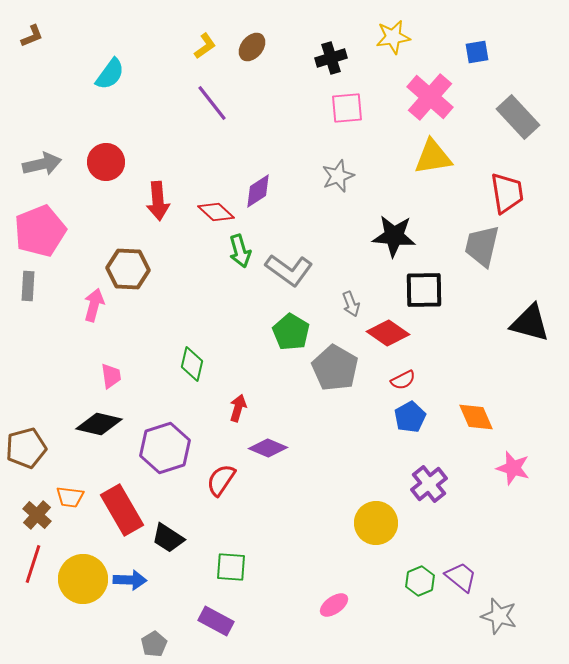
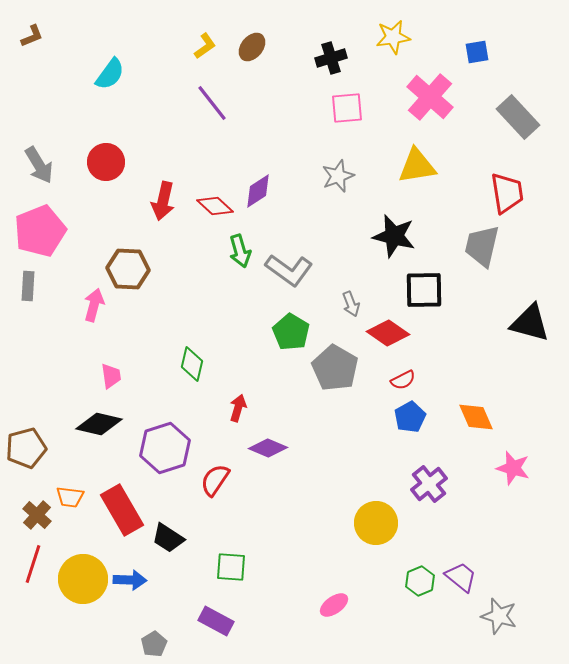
yellow triangle at (433, 157): moved 16 px left, 9 px down
gray arrow at (42, 164): moved 3 px left, 1 px down; rotated 72 degrees clockwise
red arrow at (158, 201): moved 5 px right; rotated 18 degrees clockwise
red diamond at (216, 212): moved 1 px left, 6 px up
black star at (394, 236): rotated 9 degrees clockwise
red semicircle at (221, 480): moved 6 px left
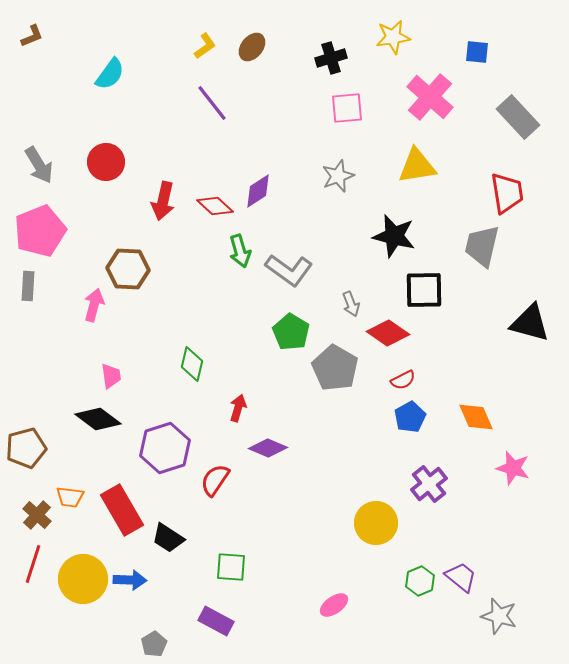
blue square at (477, 52): rotated 15 degrees clockwise
black diamond at (99, 424): moved 1 px left, 5 px up; rotated 24 degrees clockwise
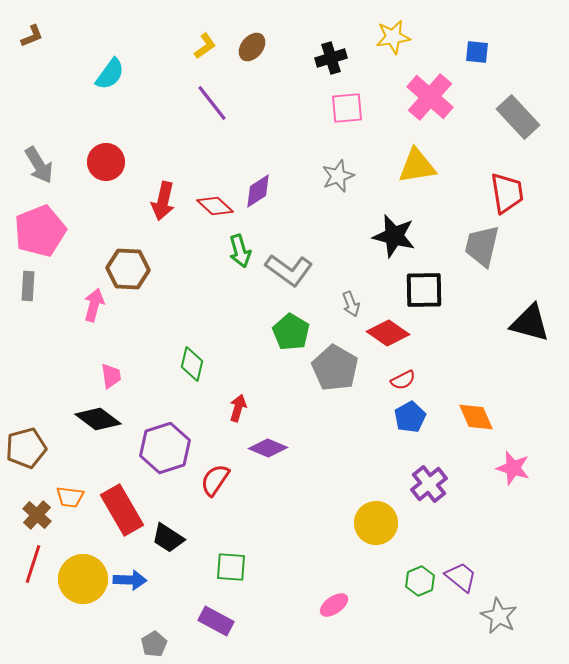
gray star at (499, 616): rotated 12 degrees clockwise
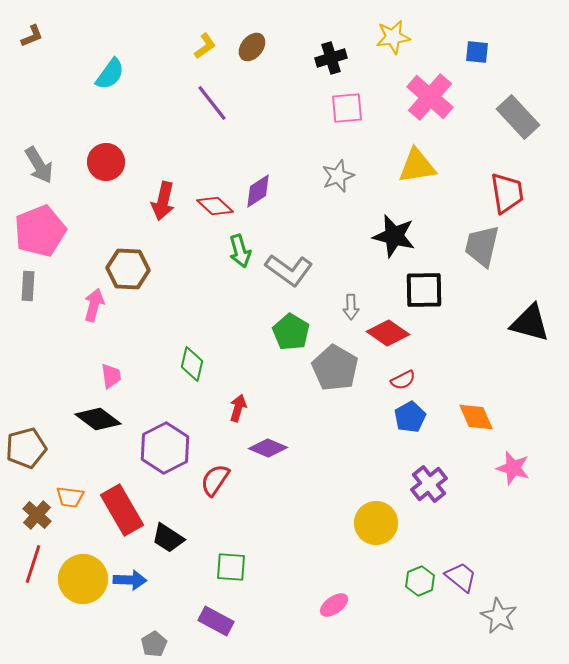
gray arrow at (351, 304): moved 3 px down; rotated 20 degrees clockwise
purple hexagon at (165, 448): rotated 9 degrees counterclockwise
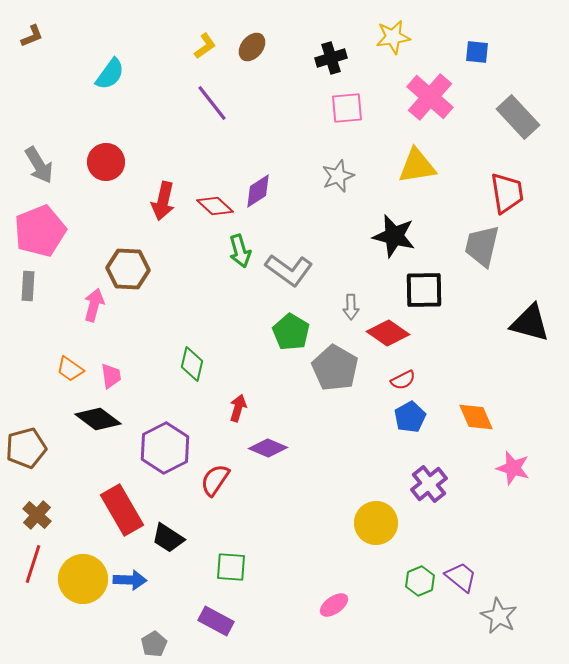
orange trapezoid at (70, 497): moved 128 px up; rotated 28 degrees clockwise
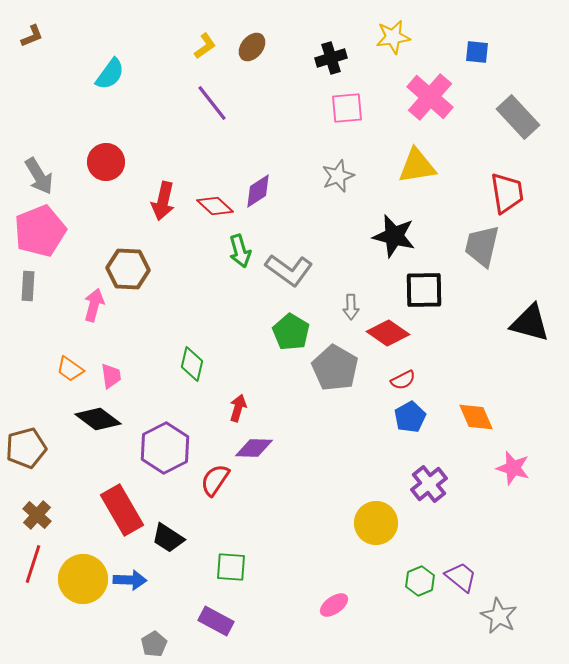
gray arrow at (39, 165): moved 11 px down
purple diamond at (268, 448): moved 14 px left; rotated 21 degrees counterclockwise
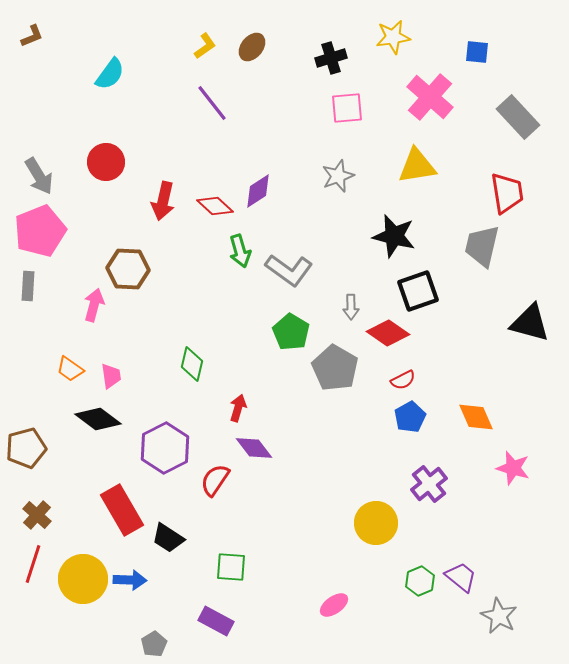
black square at (424, 290): moved 6 px left, 1 px down; rotated 18 degrees counterclockwise
purple diamond at (254, 448): rotated 51 degrees clockwise
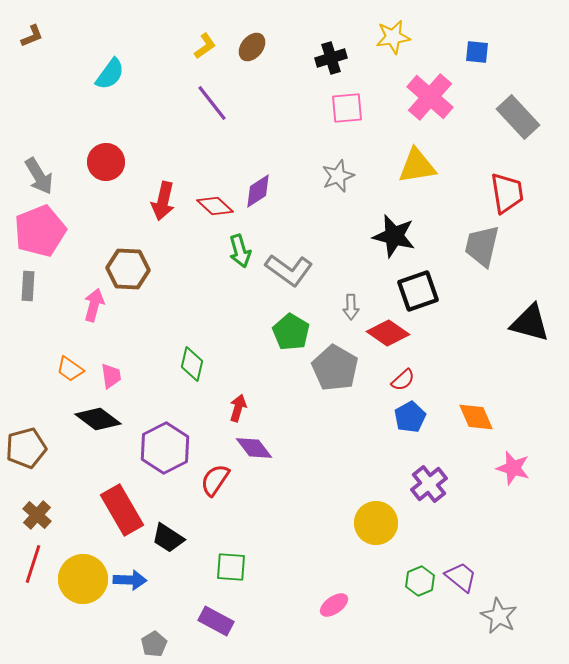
red semicircle at (403, 380): rotated 15 degrees counterclockwise
